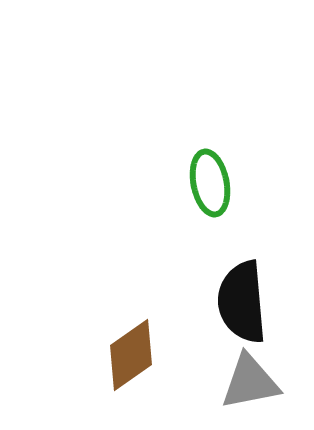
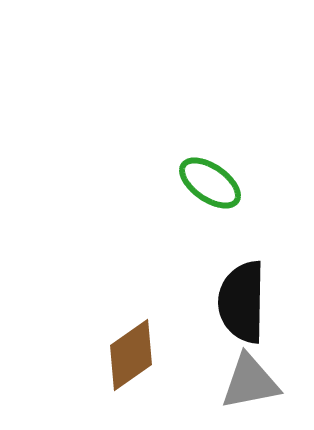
green ellipse: rotated 44 degrees counterclockwise
black semicircle: rotated 6 degrees clockwise
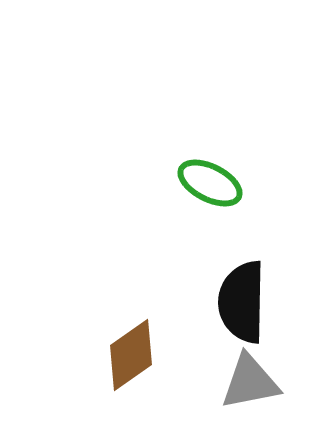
green ellipse: rotated 8 degrees counterclockwise
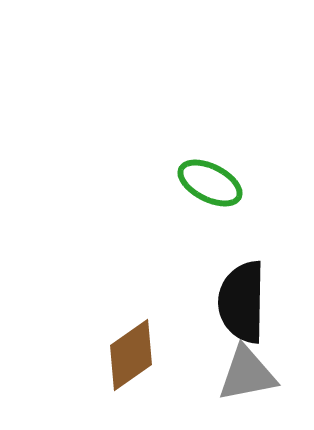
gray triangle: moved 3 px left, 8 px up
